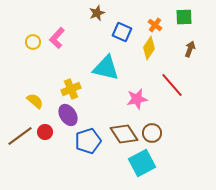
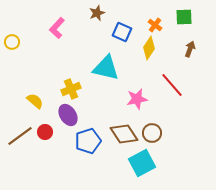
pink L-shape: moved 10 px up
yellow circle: moved 21 px left
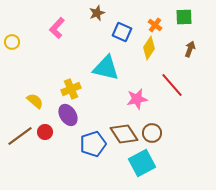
blue pentagon: moved 5 px right, 3 px down
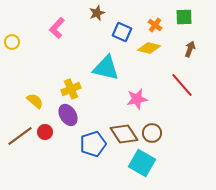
yellow diamond: rotated 70 degrees clockwise
red line: moved 10 px right
cyan square: rotated 32 degrees counterclockwise
